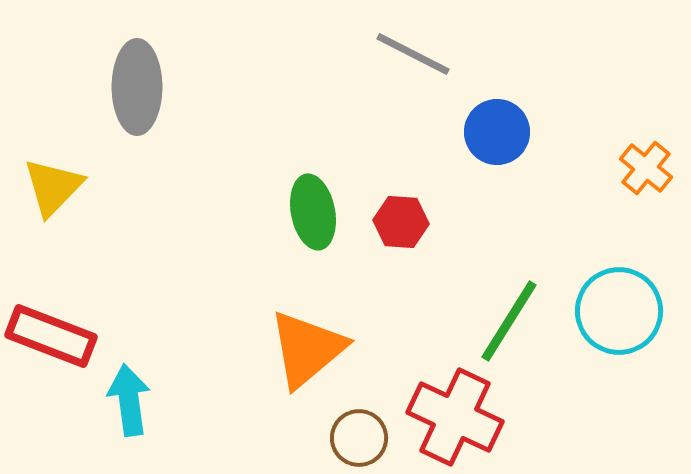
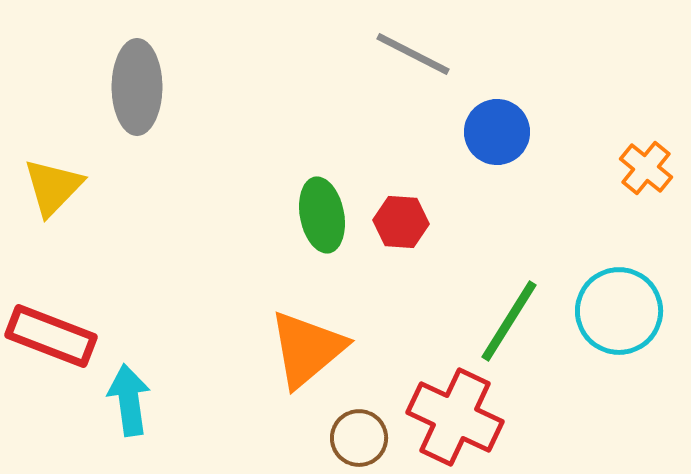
green ellipse: moved 9 px right, 3 px down
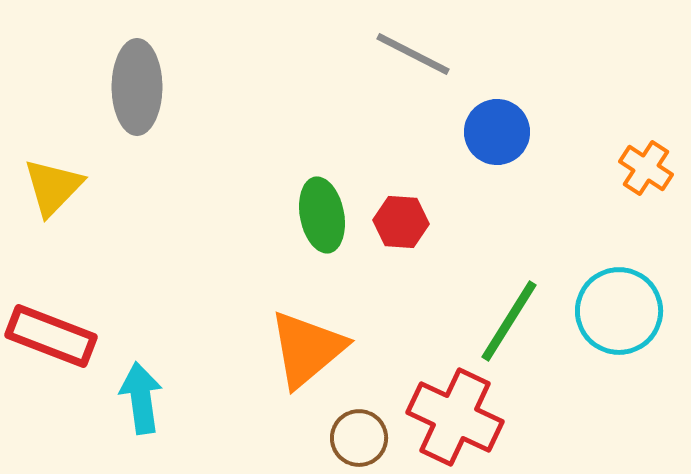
orange cross: rotated 6 degrees counterclockwise
cyan arrow: moved 12 px right, 2 px up
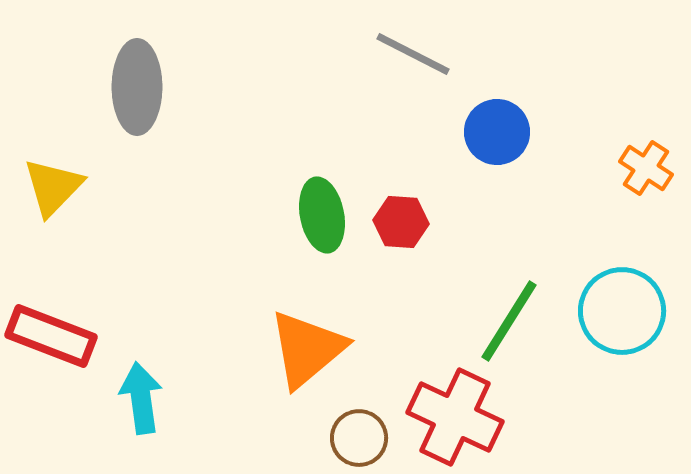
cyan circle: moved 3 px right
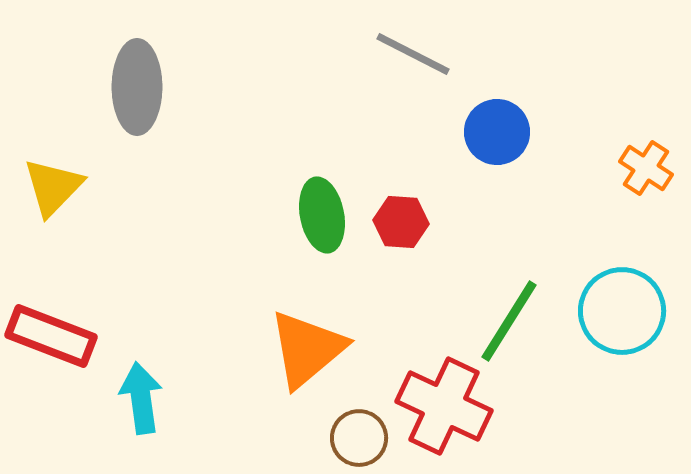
red cross: moved 11 px left, 11 px up
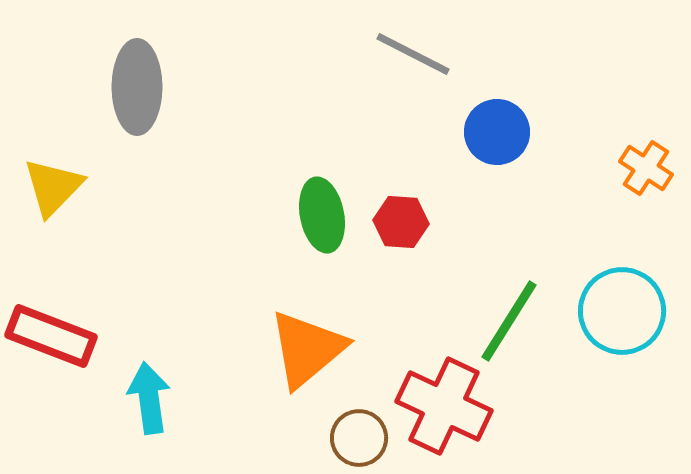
cyan arrow: moved 8 px right
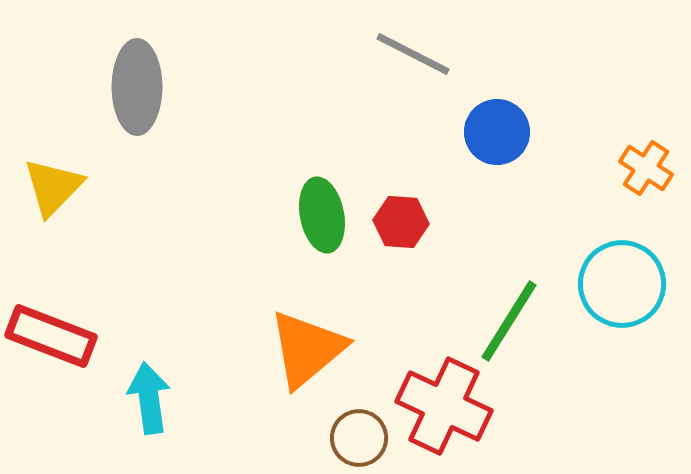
cyan circle: moved 27 px up
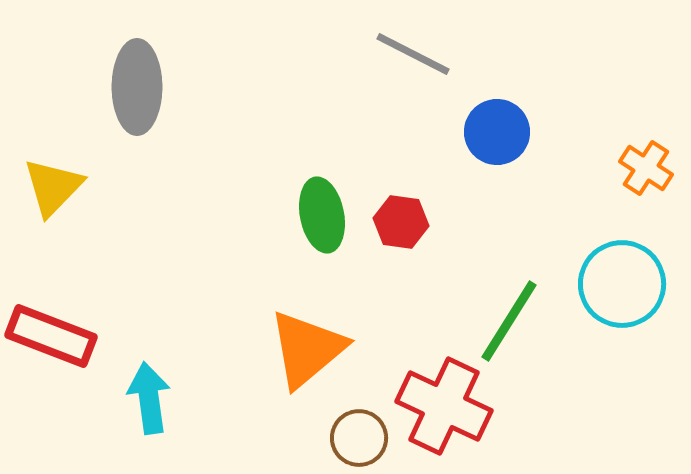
red hexagon: rotated 4 degrees clockwise
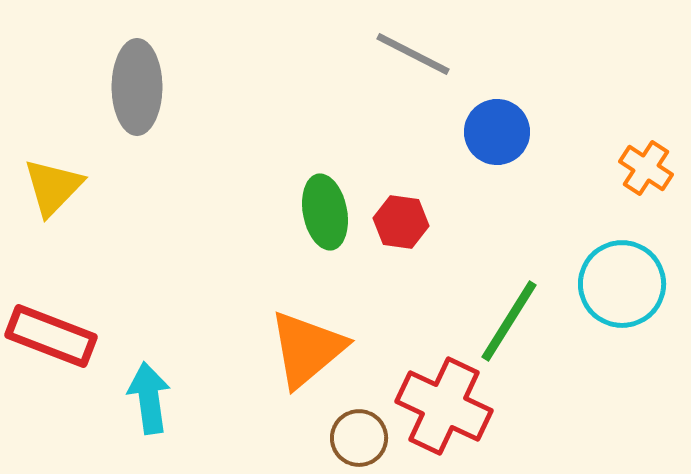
green ellipse: moved 3 px right, 3 px up
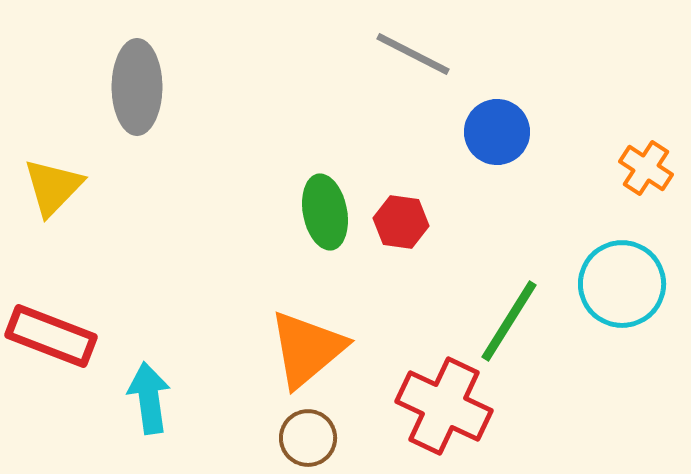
brown circle: moved 51 px left
